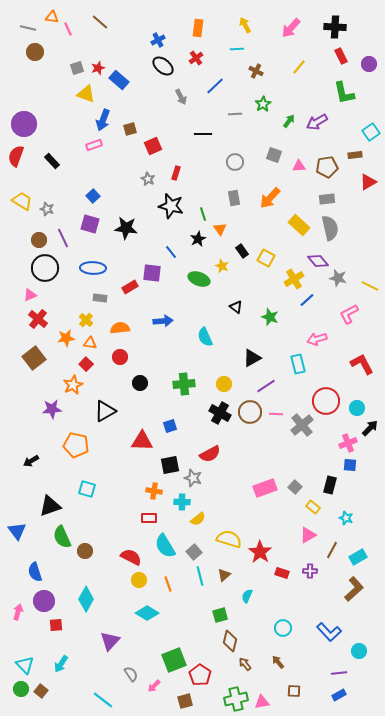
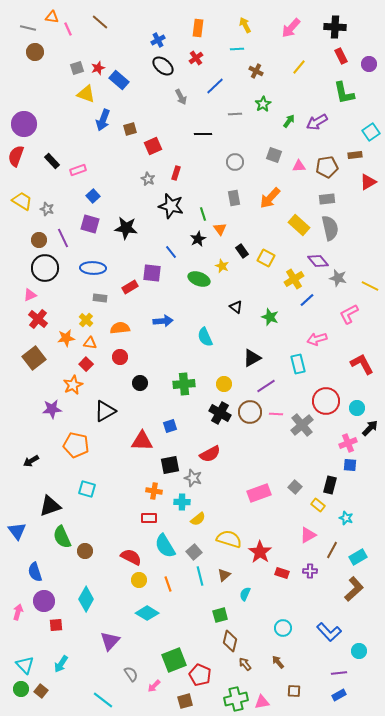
pink rectangle at (94, 145): moved 16 px left, 25 px down
pink rectangle at (265, 488): moved 6 px left, 5 px down
yellow rectangle at (313, 507): moved 5 px right, 2 px up
cyan semicircle at (247, 596): moved 2 px left, 2 px up
red pentagon at (200, 675): rotated 10 degrees counterclockwise
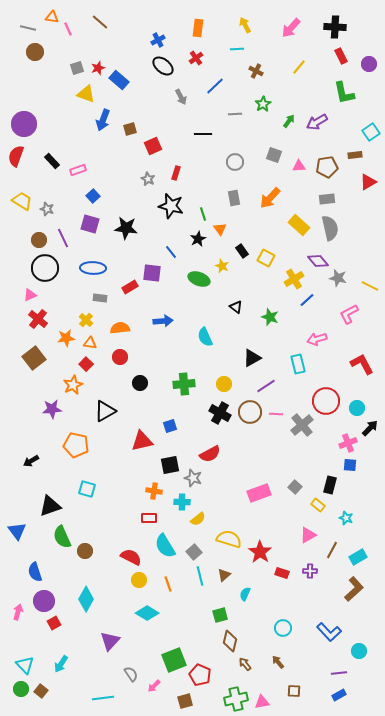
red triangle at (142, 441): rotated 15 degrees counterclockwise
red square at (56, 625): moved 2 px left, 2 px up; rotated 24 degrees counterclockwise
cyan line at (103, 700): moved 2 px up; rotated 45 degrees counterclockwise
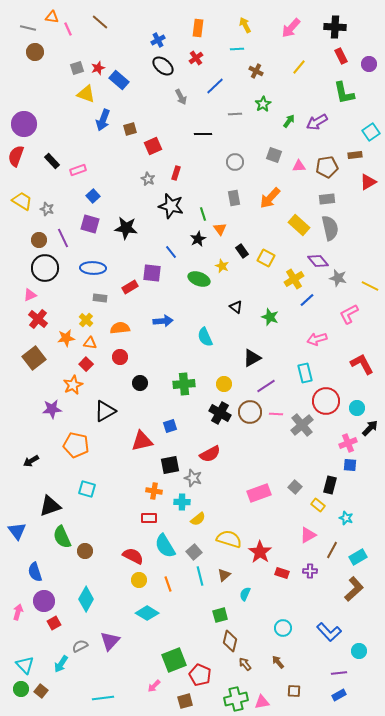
cyan rectangle at (298, 364): moved 7 px right, 9 px down
red semicircle at (131, 557): moved 2 px right, 1 px up
gray semicircle at (131, 674): moved 51 px left, 28 px up; rotated 84 degrees counterclockwise
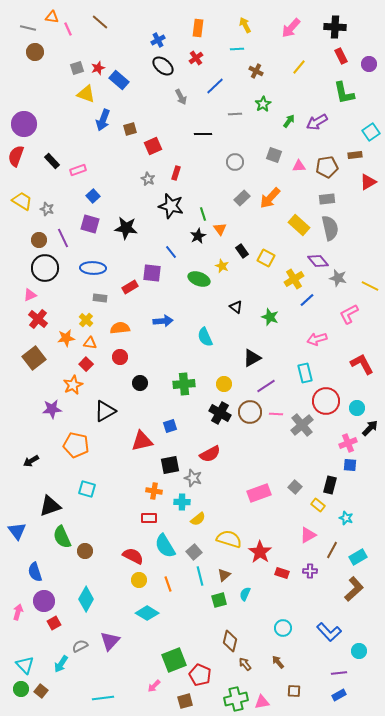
gray rectangle at (234, 198): moved 8 px right; rotated 56 degrees clockwise
black star at (198, 239): moved 3 px up
green square at (220, 615): moved 1 px left, 15 px up
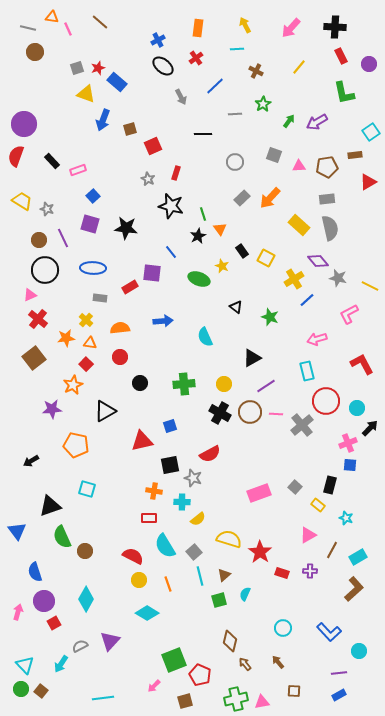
blue rectangle at (119, 80): moved 2 px left, 2 px down
black circle at (45, 268): moved 2 px down
cyan rectangle at (305, 373): moved 2 px right, 2 px up
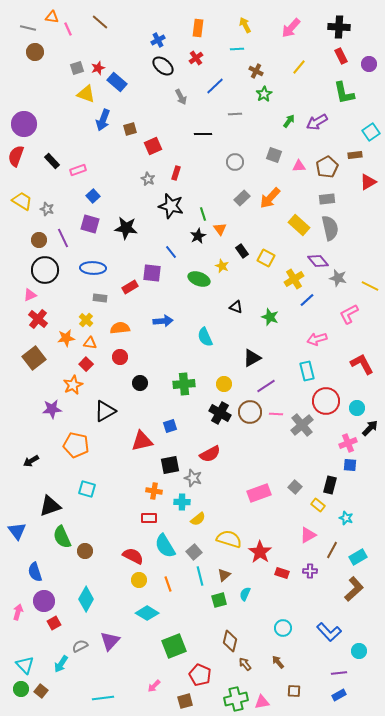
black cross at (335, 27): moved 4 px right
green star at (263, 104): moved 1 px right, 10 px up
brown pentagon at (327, 167): rotated 20 degrees counterclockwise
black triangle at (236, 307): rotated 16 degrees counterclockwise
green square at (174, 660): moved 14 px up
